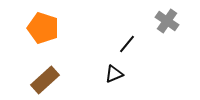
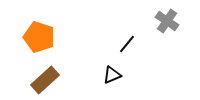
orange pentagon: moved 4 px left, 9 px down
black triangle: moved 2 px left, 1 px down
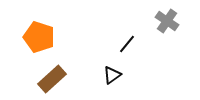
black triangle: rotated 12 degrees counterclockwise
brown rectangle: moved 7 px right, 1 px up
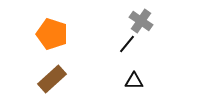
gray cross: moved 26 px left
orange pentagon: moved 13 px right, 3 px up
black triangle: moved 22 px right, 6 px down; rotated 36 degrees clockwise
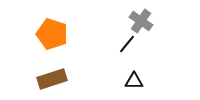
brown rectangle: rotated 24 degrees clockwise
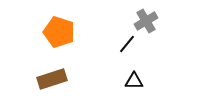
gray cross: moved 5 px right; rotated 25 degrees clockwise
orange pentagon: moved 7 px right, 2 px up
